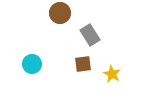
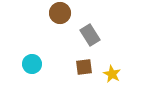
brown square: moved 1 px right, 3 px down
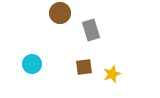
gray rectangle: moved 1 px right, 5 px up; rotated 15 degrees clockwise
yellow star: rotated 24 degrees clockwise
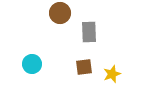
gray rectangle: moved 2 px left, 2 px down; rotated 15 degrees clockwise
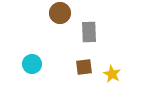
yellow star: rotated 24 degrees counterclockwise
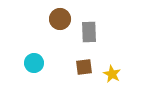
brown circle: moved 6 px down
cyan circle: moved 2 px right, 1 px up
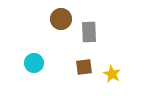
brown circle: moved 1 px right
